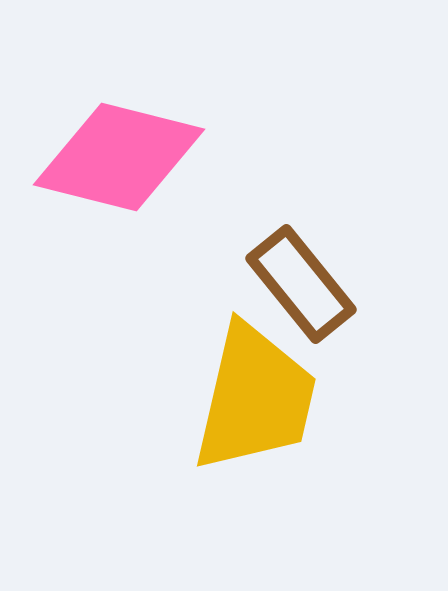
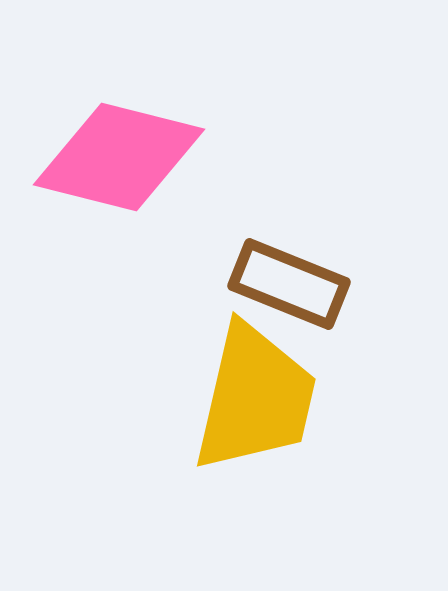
brown rectangle: moved 12 px left; rotated 29 degrees counterclockwise
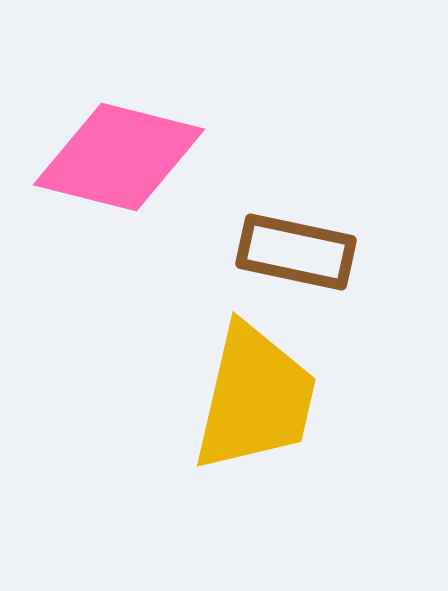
brown rectangle: moved 7 px right, 32 px up; rotated 10 degrees counterclockwise
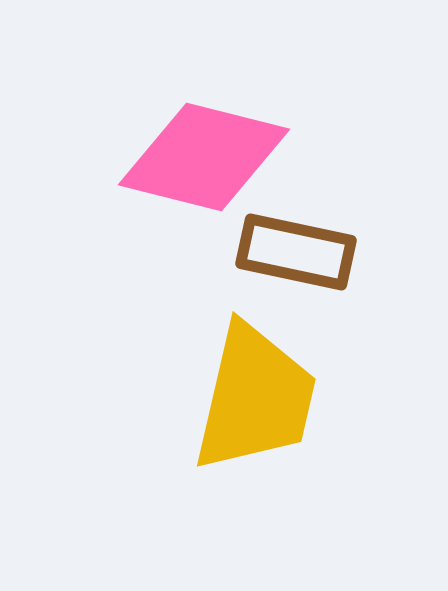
pink diamond: moved 85 px right
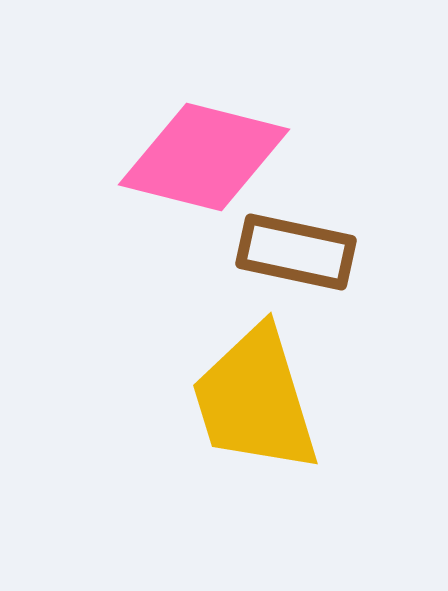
yellow trapezoid: moved 2 px down; rotated 150 degrees clockwise
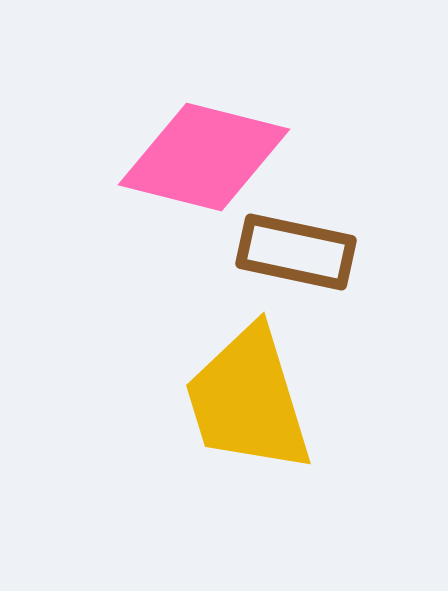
yellow trapezoid: moved 7 px left
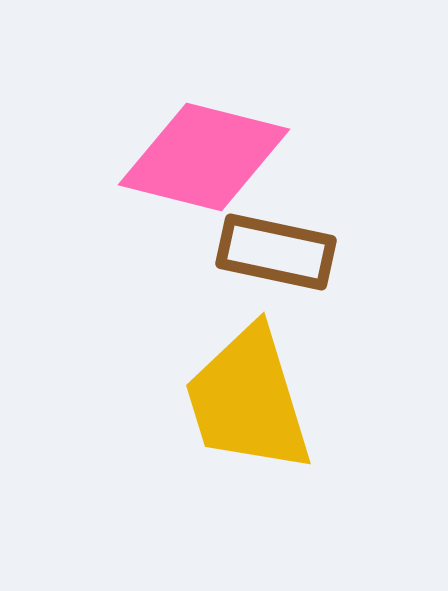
brown rectangle: moved 20 px left
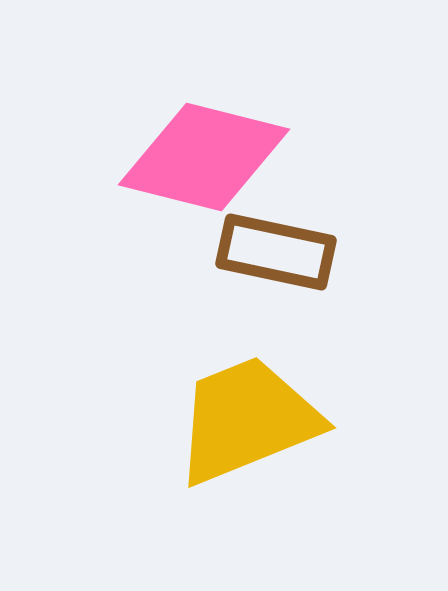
yellow trapezoid: moved 1 px left, 20 px down; rotated 85 degrees clockwise
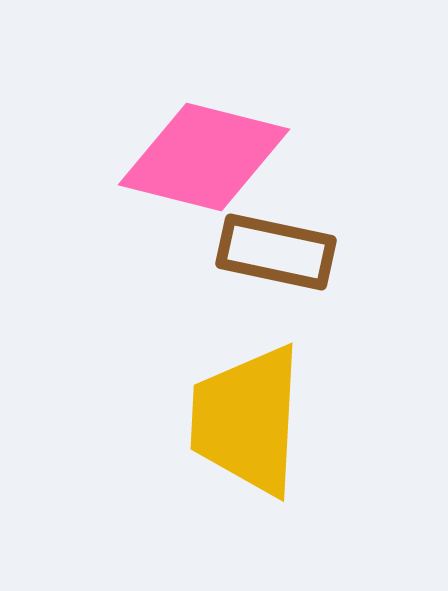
yellow trapezoid: rotated 65 degrees counterclockwise
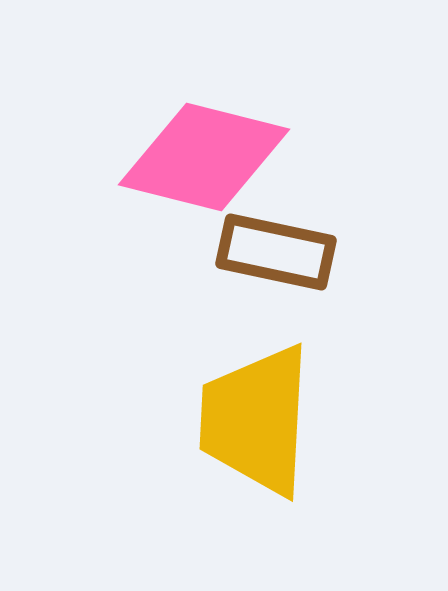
yellow trapezoid: moved 9 px right
